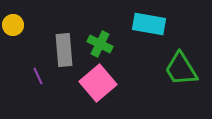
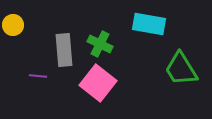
purple line: rotated 60 degrees counterclockwise
pink square: rotated 12 degrees counterclockwise
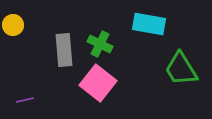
purple line: moved 13 px left, 24 px down; rotated 18 degrees counterclockwise
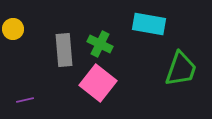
yellow circle: moved 4 px down
green trapezoid: rotated 129 degrees counterclockwise
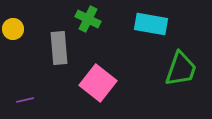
cyan rectangle: moved 2 px right
green cross: moved 12 px left, 25 px up
gray rectangle: moved 5 px left, 2 px up
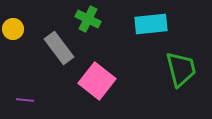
cyan rectangle: rotated 16 degrees counterclockwise
gray rectangle: rotated 32 degrees counterclockwise
green trapezoid: rotated 33 degrees counterclockwise
pink square: moved 1 px left, 2 px up
purple line: rotated 18 degrees clockwise
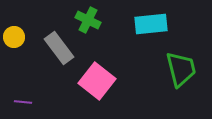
green cross: moved 1 px down
yellow circle: moved 1 px right, 8 px down
purple line: moved 2 px left, 2 px down
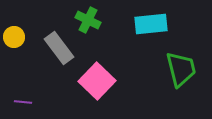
pink square: rotated 6 degrees clockwise
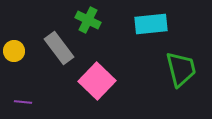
yellow circle: moved 14 px down
